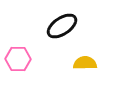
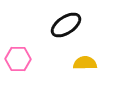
black ellipse: moved 4 px right, 1 px up
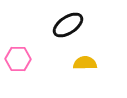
black ellipse: moved 2 px right
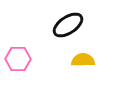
yellow semicircle: moved 2 px left, 3 px up
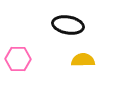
black ellipse: rotated 44 degrees clockwise
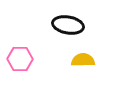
pink hexagon: moved 2 px right
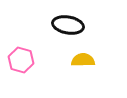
pink hexagon: moved 1 px right, 1 px down; rotated 15 degrees clockwise
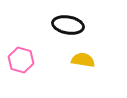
yellow semicircle: rotated 10 degrees clockwise
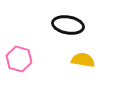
pink hexagon: moved 2 px left, 1 px up
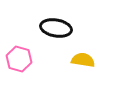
black ellipse: moved 12 px left, 3 px down
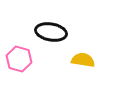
black ellipse: moved 5 px left, 4 px down
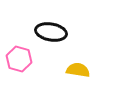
yellow semicircle: moved 5 px left, 10 px down
